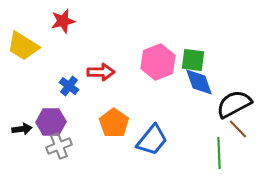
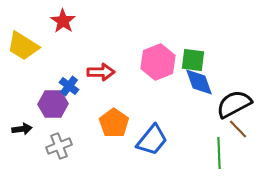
red star: rotated 25 degrees counterclockwise
purple hexagon: moved 2 px right, 18 px up
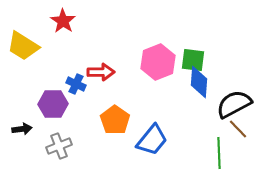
blue diamond: rotated 24 degrees clockwise
blue cross: moved 7 px right, 2 px up; rotated 12 degrees counterclockwise
orange pentagon: moved 1 px right, 3 px up
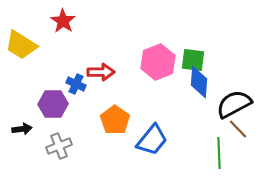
yellow trapezoid: moved 2 px left, 1 px up
